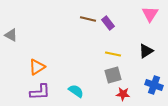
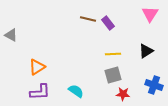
yellow line: rotated 14 degrees counterclockwise
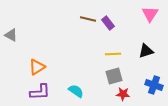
black triangle: rotated 14 degrees clockwise
gray square: moved 1 px right, 1 px down
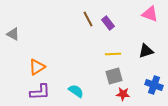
pink triangle: rotated 42 degrees counterclockwise
brown line: rotated 49 degrees clockwise
gray triangle: moved 2 px right, 1 px up
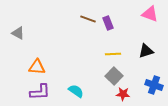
brown line: rotated 42 degrees counterclockwise
purple rectangle: rotated 16 degrees clockwise
gray triangle: moved 5 px right, 1 px up
orange triangle: rotated 36 degrees clockwise
gray square: rotated 30 degrees counterclockwise
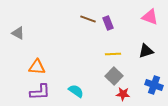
pink triangle: moved 3 px down
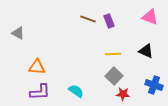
purple rectangle: moved 1 px right, 2 px up
black triangle: rotated 42 degrees clockwise
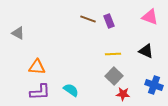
cyan semicircle: moved 5 px left, 1 px up
